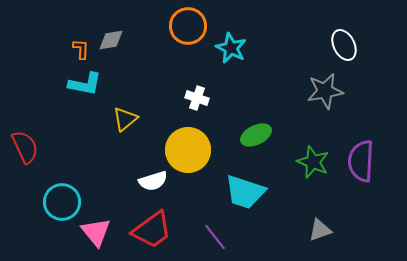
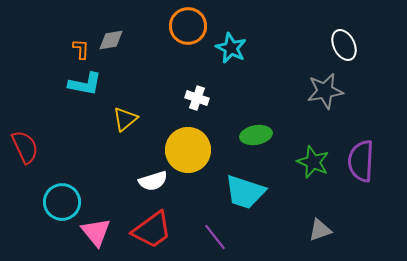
green ellipse: rotated 16 degrees clockwise
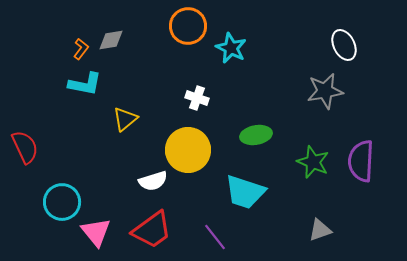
orange L-shape: rotated 35 degrees clockwise
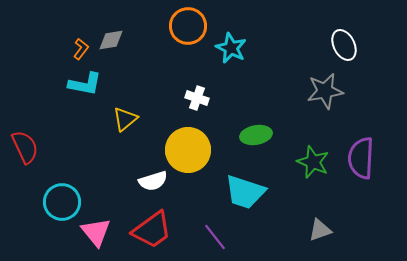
purple semicircle: moved 3 px up
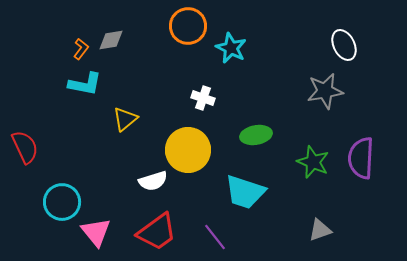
white cross: moved 6 px right
red trapezoid: moved 5 px right, 2 px down
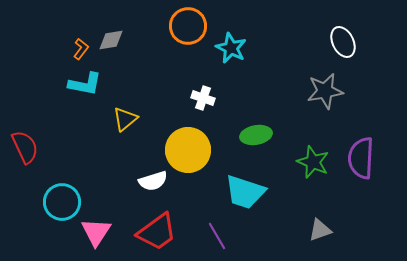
white ellipse: moved 1 px left, 3 px up
pink triangle: rotated 12 degrees clockwise
purple line: moved 2 px right, 1 px up; rotated 8 degrees clockwise
